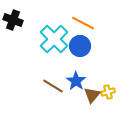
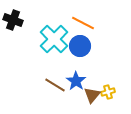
brown line: moved 2 px right, 1 px up
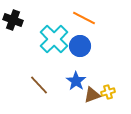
orange line: moved 1 px right, 5 px up
brown line: moved 16 px left; rotated 15 degrees clockwise
brown triangle: rotated 30 degrees clockwise
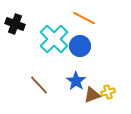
black cross: moved 2 px right, 4 px down
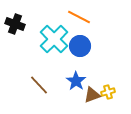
orange line: moved 5 px left, 1 px up
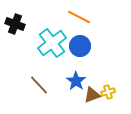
cyan cross: moved 2 px left, 4 px down; rotated 8 degrees clockwise
